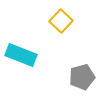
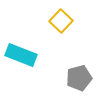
gray pentagon: moved 3 px left, 1 px down
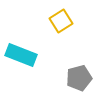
yellow square: rotated 15 degrees clockwise
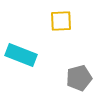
yellow square: rotated 30 degrees clockwise
